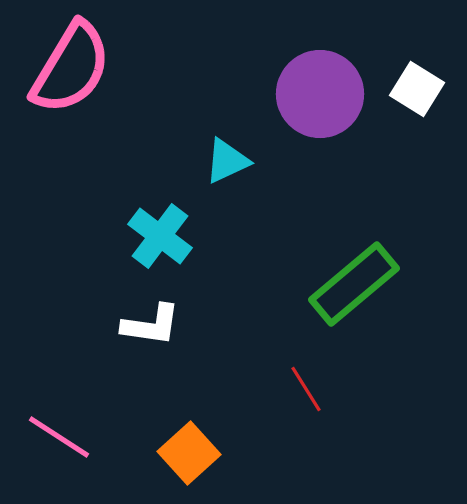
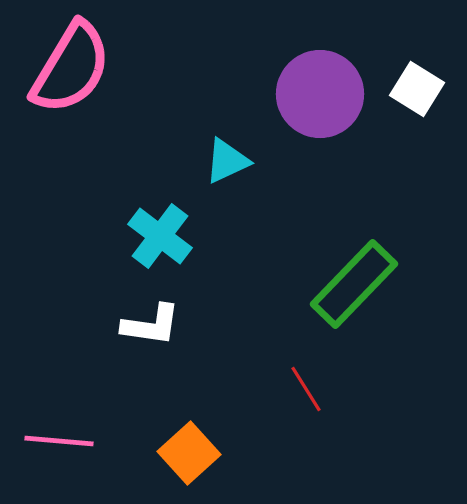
green rectangle: rotated 6 degrees counterclockwise
pink line: moved 4 px down; rotated 28 degrees counterclockwise
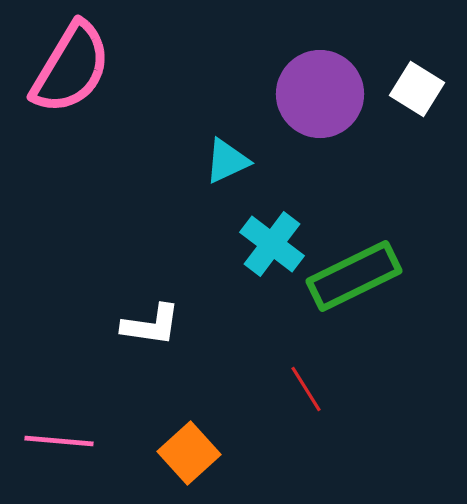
cyan cross: moved 112 px right, 8 px down
green rectangle: moved 8 px up; rotated 20 degrees clockwise
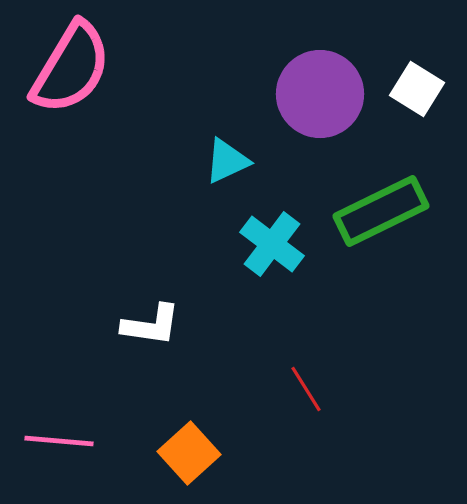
green rectangle: moved 27 px right, 65 px up
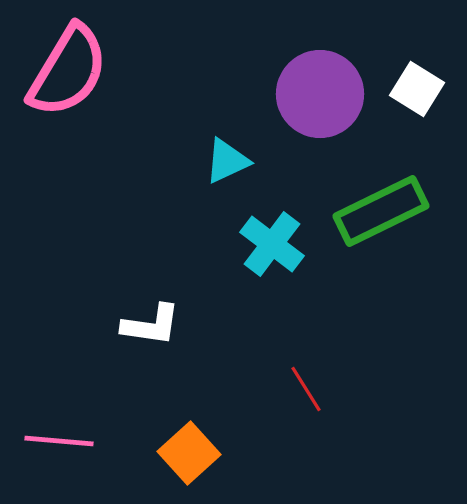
pink semicircle: moved 3 px left, 3 px down
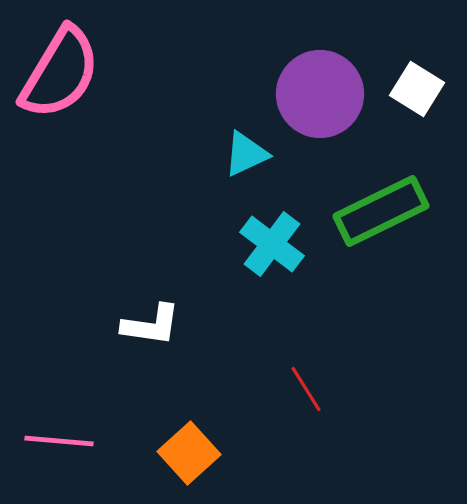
pink semicircle: moved 8 px left, 2 px down
cyan triangle: moved 19 px right, 7 px up
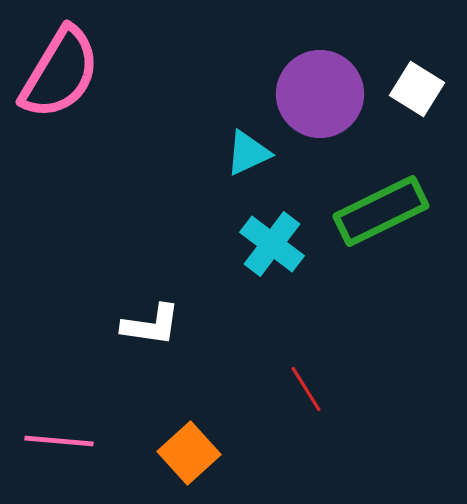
cyan triangle: moved 2 px right, 1 px up
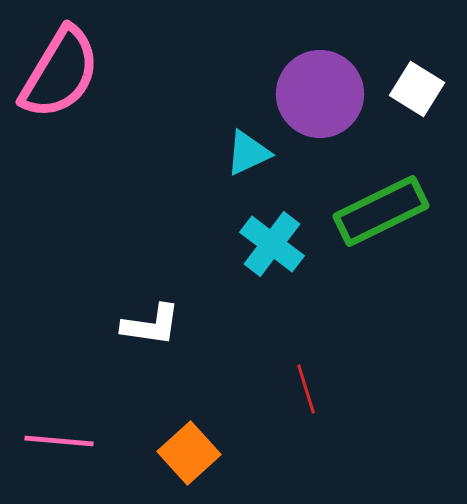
red line: rotated 15 degrees clockwise
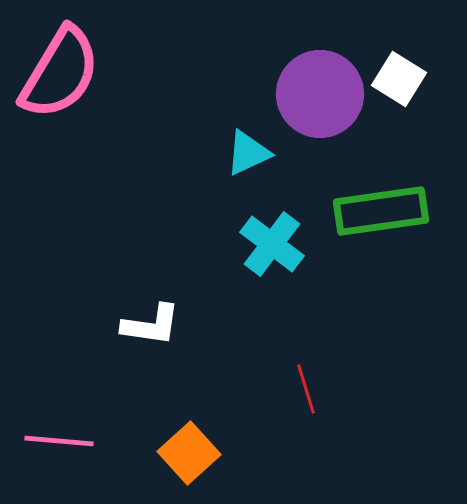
white square: moved 18 px left, 10 px up
green rectangle: rotated 18 degrees clockwise
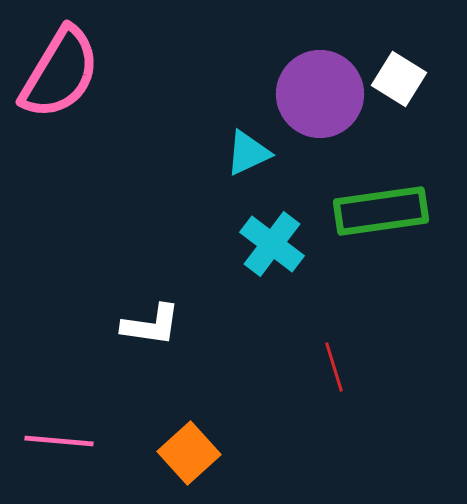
red line: moved 28 px right, 22 px up
